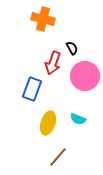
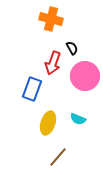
orange cross: moved 8 px right
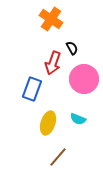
orange cross: rotated 20 degrees clockwise
pink circle: moved 1 px left, 3 px down
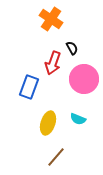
blue rectangle: moved 3 px left, 2 px up
brown line: moved 2 px left
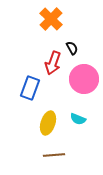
orange cross: rotated 10 degrees clockwise
blue rectangle: moved 1 px right, 1 px down
brown line: moved 2 px left, 2 px up; rotated 45 degrees clockwise
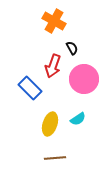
orange cross: moved 3 px right, 2 px down; rotated 15 degrees counterclockwise
red arrow: moved 3 px down
blue rectangle: rotated 65 degrees counterclockwise
cyan semicircle: rotated 56 degrees counterclockwise
yellow ellipse: moved 2 px right, 1 px down
brown line: moved 1 px right, 3 px down
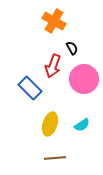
cyan semicircle: moved 4 px right, 6 px down
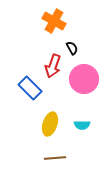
cyan semicircle: rotated 35 degrees clockwise
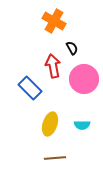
red arrow: rotated 150 degrees clockwise
